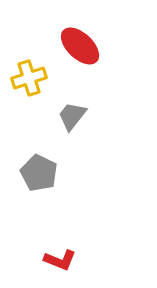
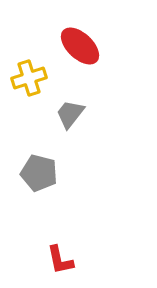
gray trapezoid: moved 2 px left, 2 px up
gray pentagon: rotated 12 degrees counterclockwise
red L-shape: rotated 56 degrees clockwise
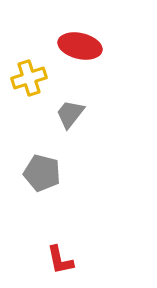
red ellipse: rotated 30 degrees counterclockwise
gray pentagon: moved 3 px right
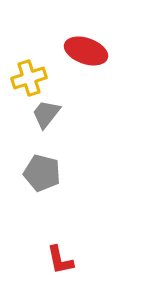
red ellipse: moved 6 px right, 5 px down; rotated 6 degrees clockwise
gray trapezoid: moved 24 px left
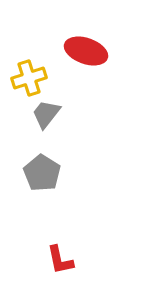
gray pentagon: rotated 18 degrees clockwise
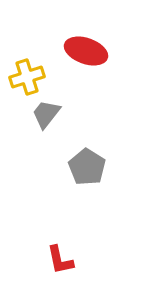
yellow cross: moved 2 px left, 1 px up
gray pentagon: moved 45 px right, 6 px up
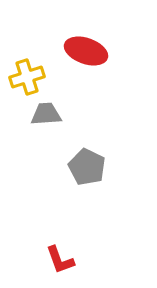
gray trapezoid: rotated 48 degrees clockwise
gray pentagon: rotated 6 degrees counterclockwise
red L-shape: rotated 8 degrees counterclockwise
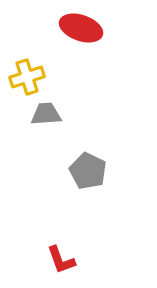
red ellipse: moved 5 px left, 23 px up
gray pentagon: moved 1 px right, 4 px down
red L-shape: moved 1 px right
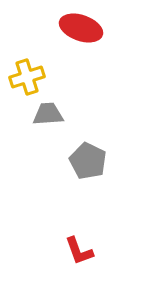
gray trapezoid: moved 2 px right
gray pentagon: moved 10 px up
red L-shape: moved 18 px right, 9 px up
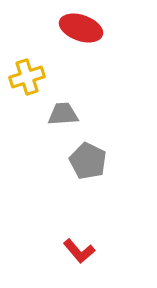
gray trapezoid: moved 15 px right
red L-shape: rotated 20 degrees counterclockwise
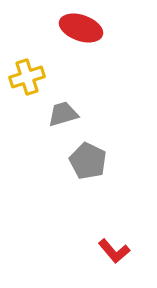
gray trapezoid: rotated 12 degrees counterclockwise
red L-shape: moved 35 px right
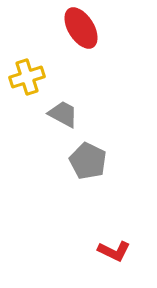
red ellipse: rotated 39 degrees clockwise
gray trapezoid: rotated 44 degrees clockwise
red L-shape: rotated 24 degrees counterclockwise
